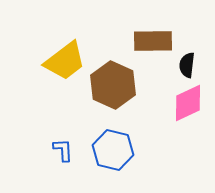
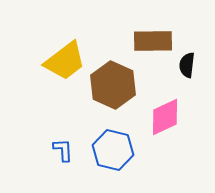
pink diamond: moved 23 px left, 14 px down
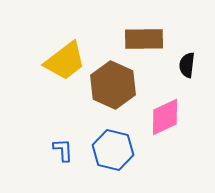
brown rectangle: moved 9 px left, 2 px up
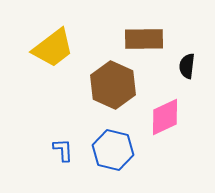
yellow trapezoid: moved 12 px left, 13 px up
black semicircle: moved 1 px down
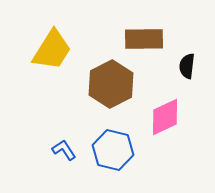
yellow trapezoid: moved 1 px left, 2 px down; rotated 21 degrees counterclockwise
brown hexagon: moved 2 px left, 1 px up; rotated 9 degrees clockwise
blue L-shape: moved 1 px right; rotated 30 degrees counterclockwise
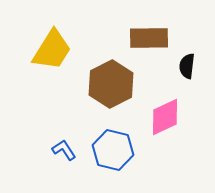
brown rectangle: moved 5 px right, 1 px up
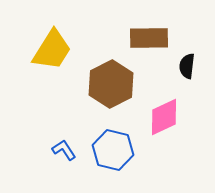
pink diamond: moved 1 px left
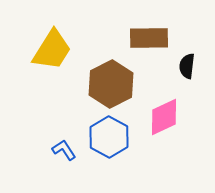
blue hexagon: moved 4 px left, 13 px up; rotated 15 degrees clockwise
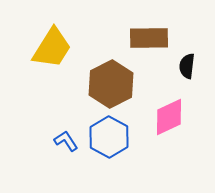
yellow trapezoid: moved 2 px up
pink diamond: moved 5 px right
blue L-shape: moved 2 px right, 9 px up
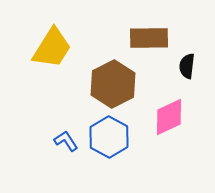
brown hexagon: moved 2 px right
